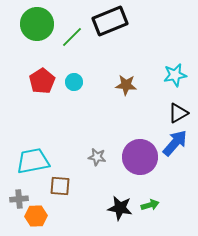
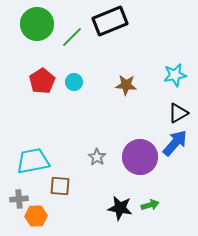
gray star: rotated 24 degrees clockwise
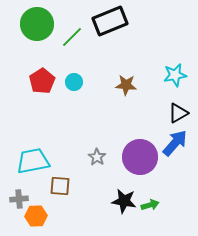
black star: moved 4 px right, 7 px up
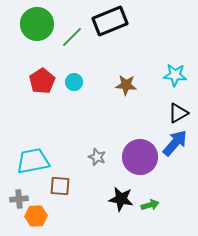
cyan star: rotated 15 degrees clockwise
gray star: rotated 12 degrees counterclockwise
black star: moved 3 px left, 2 px up
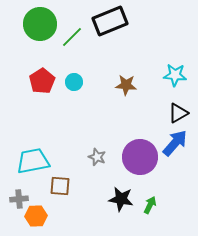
green circle: moved 3 px right
green arrow: rotated 48 degrees counterclockwise
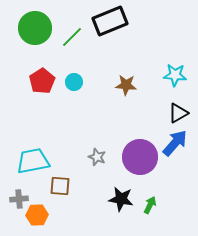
green circle: moved 5 px left, 4 px down
orange hexagon: moved 1 px right, 1 px up
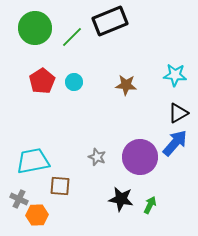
gray cross: rotated 30 degrees clockwise
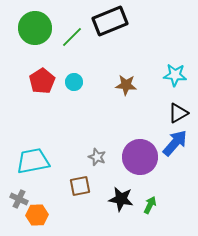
brown square: moved 20 px right; rotated 15 degrees counterclockwise
